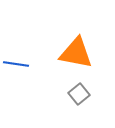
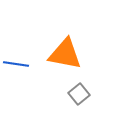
orange triangle: moved 11 px left, 1 px down
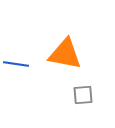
gray square: moved 4 px right, 1 px down; rotated 35 degrees clockwise
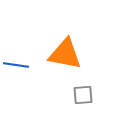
blue line: moved 1 px down
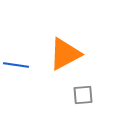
orange triangle: rotated 39 degrees counterclockwise
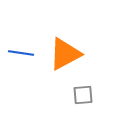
blue line: moved 5 px right, 12 px up
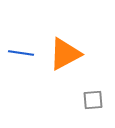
gray square: moved 10 px right, 5 px down
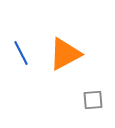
blue line: rotated 55 degrees clockwise
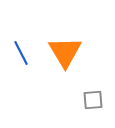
orange triangle: moved 2 px up; rotated 33 degrees counterclockwise
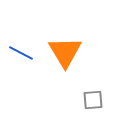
blue line: rotated 35 degrees counterclockwise
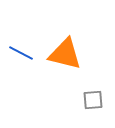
orange triangle: moved 2 px down; rotated 45 degrees counterclockwise
